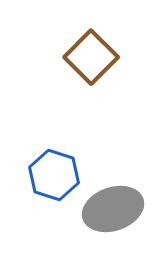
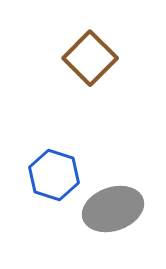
brown square: moved 1 px left, 1 px down
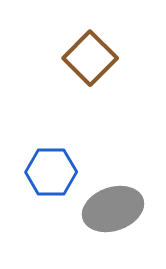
blue hexagon: moved 3 px left, 3 px up; rotated 18 degrees counterclockwise
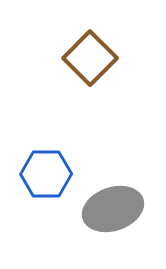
blue hexagon: moved 5 px left, 2 px down
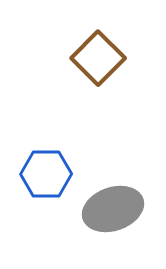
brown square: moved 8 px right
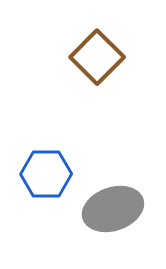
brown square: moved 1 px left, 1 px up
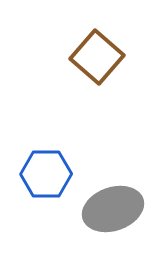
brown square: rotated 4 degrees counterclockwise
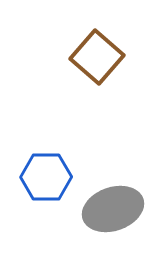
blue hexagon: moved 3 px down
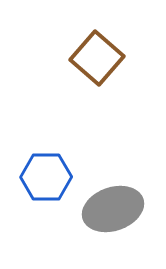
brown square: moved 1 px down
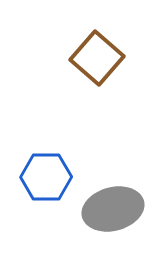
gray ellipse: rotated 4 degrees clockwise
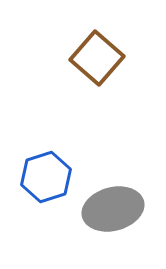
blue hexagon: rotated 18 degrees counterclockwise
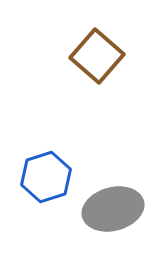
brown square: moved 2 px up
